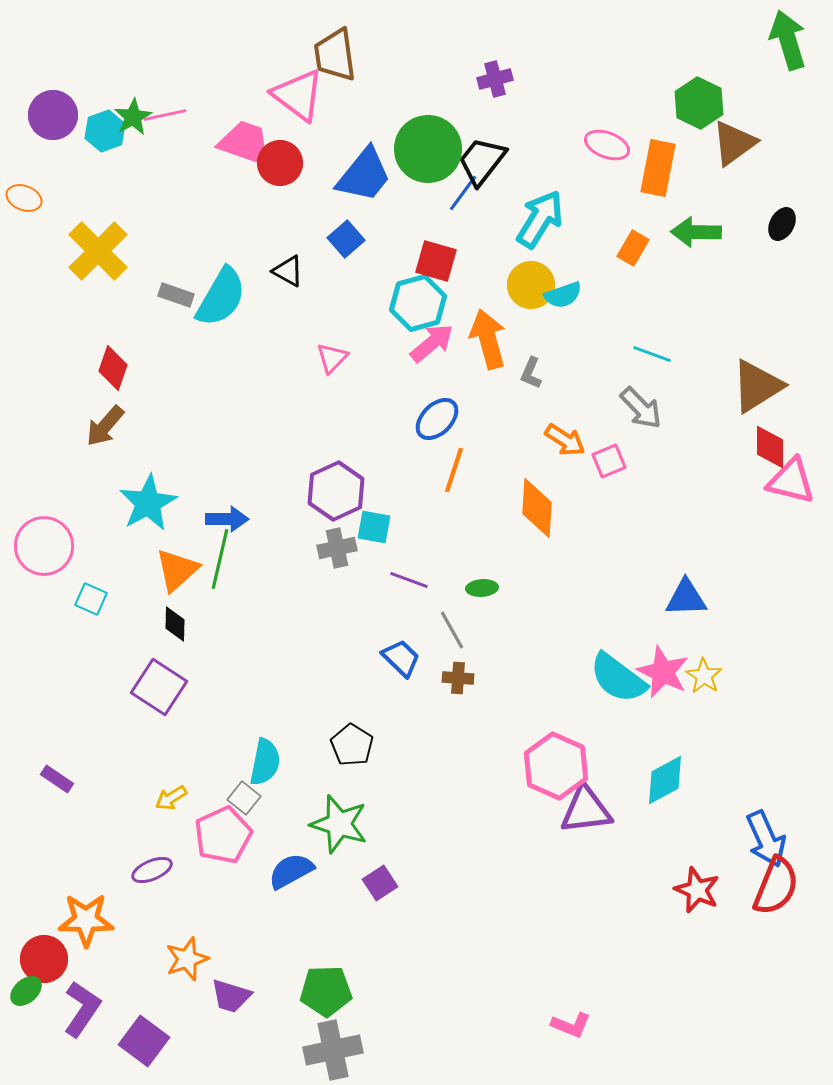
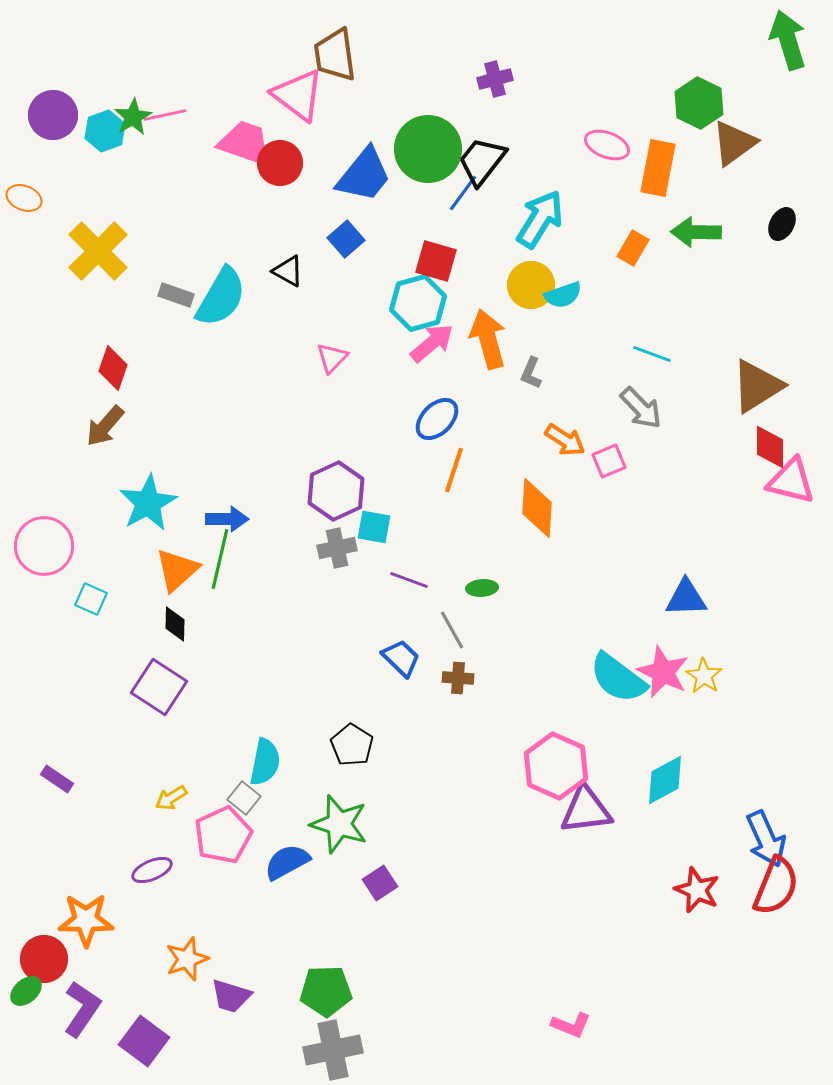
blue semicircle at (291, 871): moved 4 px left, 9 px up
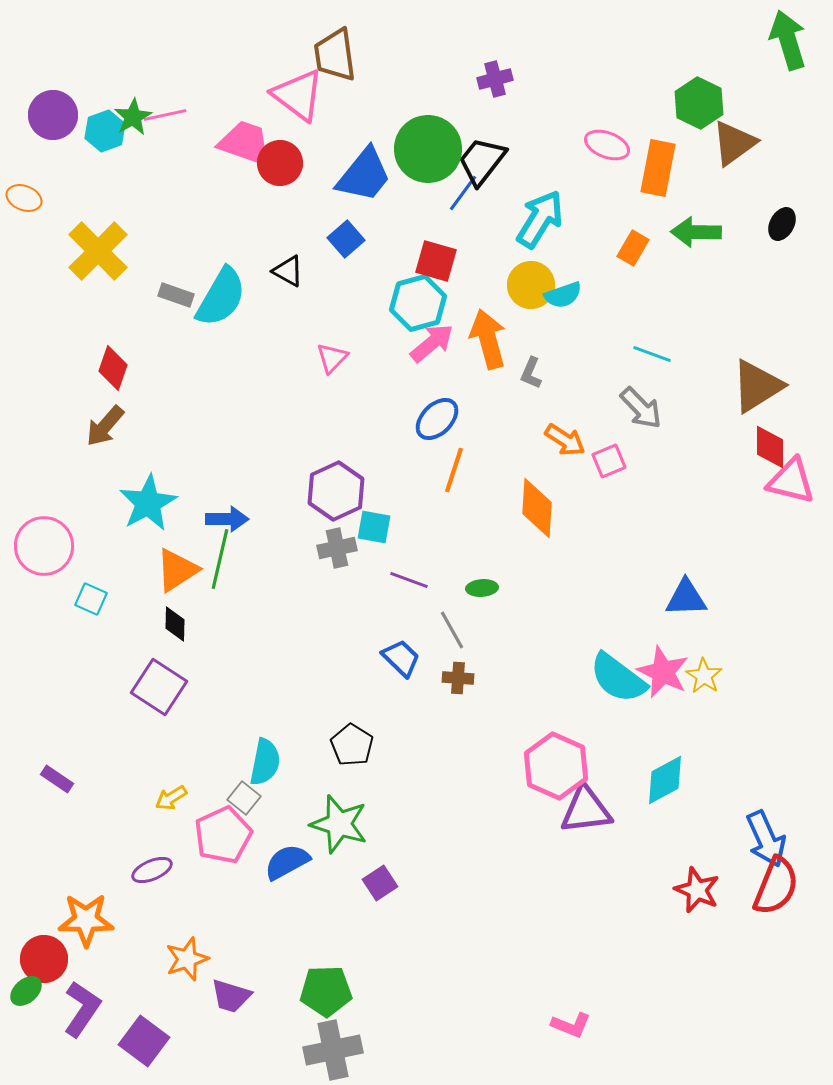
orange triangle at (177, 570): rotated 9 degrees clockwise
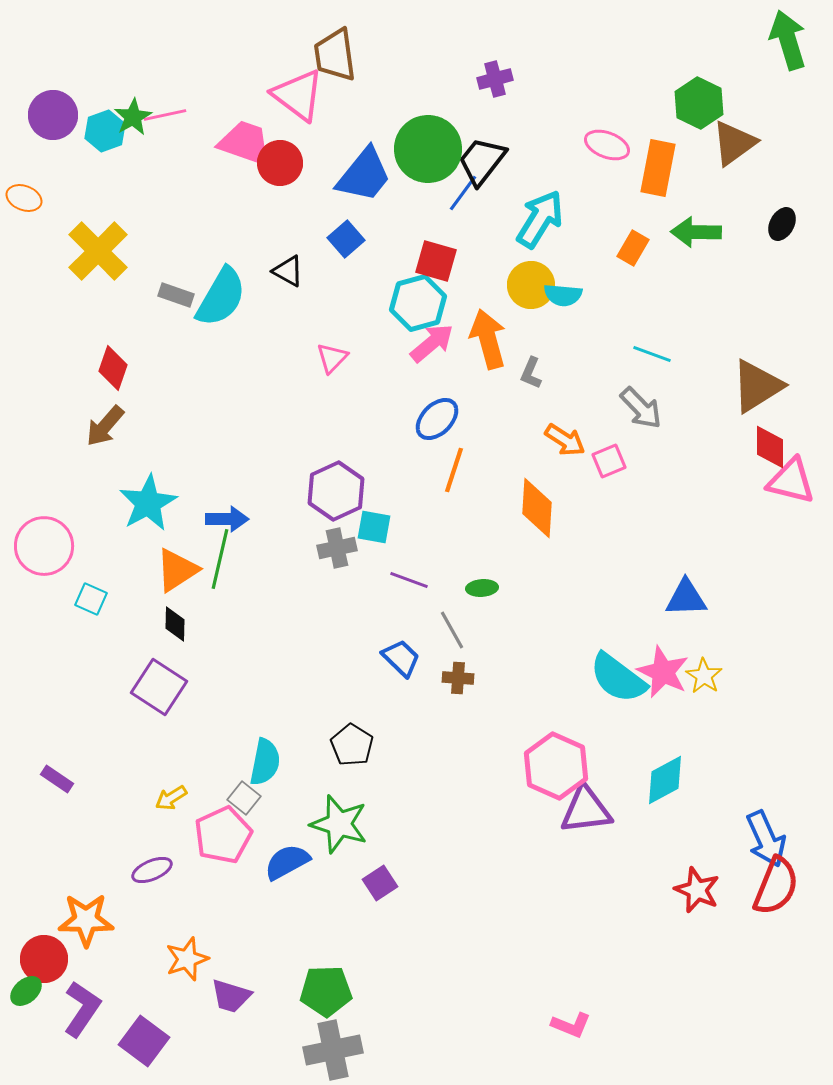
cyan semicircle at (563, 295): rotated 24 degrees clockwise
